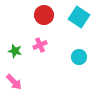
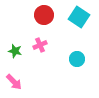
cyan circle: moved 2 px left, 2 px down
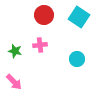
pink cross: rotated 16 degrees clockwise
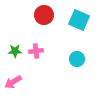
cyan square: moved 3 px down; rotated 10 degrees counterclockwise
pink cross: moved 4 px left, 6 px down
green star: rotated 16 degrees counterclockwise
pink arrow: moved 1 px left; rotated 102 degrees clockwise
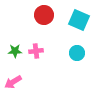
cyan circle: moved 6 px up
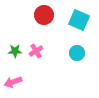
pink cross: rotated 24 degrees counterclockwise
pink arrow: rotated 12 degrees clockwise
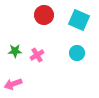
pink cross: moved 1 px right, 4 px down
pink arrow: moved 2 px down
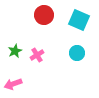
green star: rotated 24 degrees counterclockwise
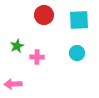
cyan square: rotated 25 degrees counterclockwise
green star: moved 2 px right, 5 px up
pink cross: moved 2 px down; rotated 32 degrees clockwise
pink arrow: rotated 18 degrees clockwise
